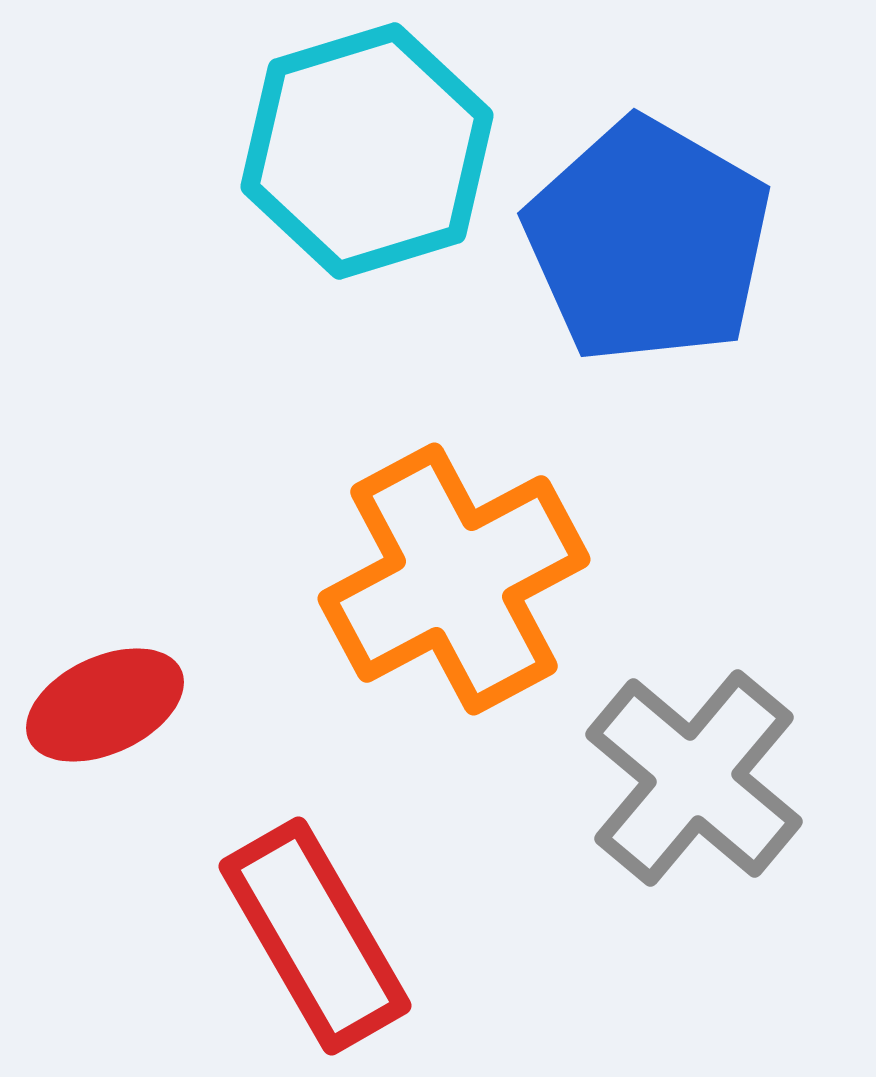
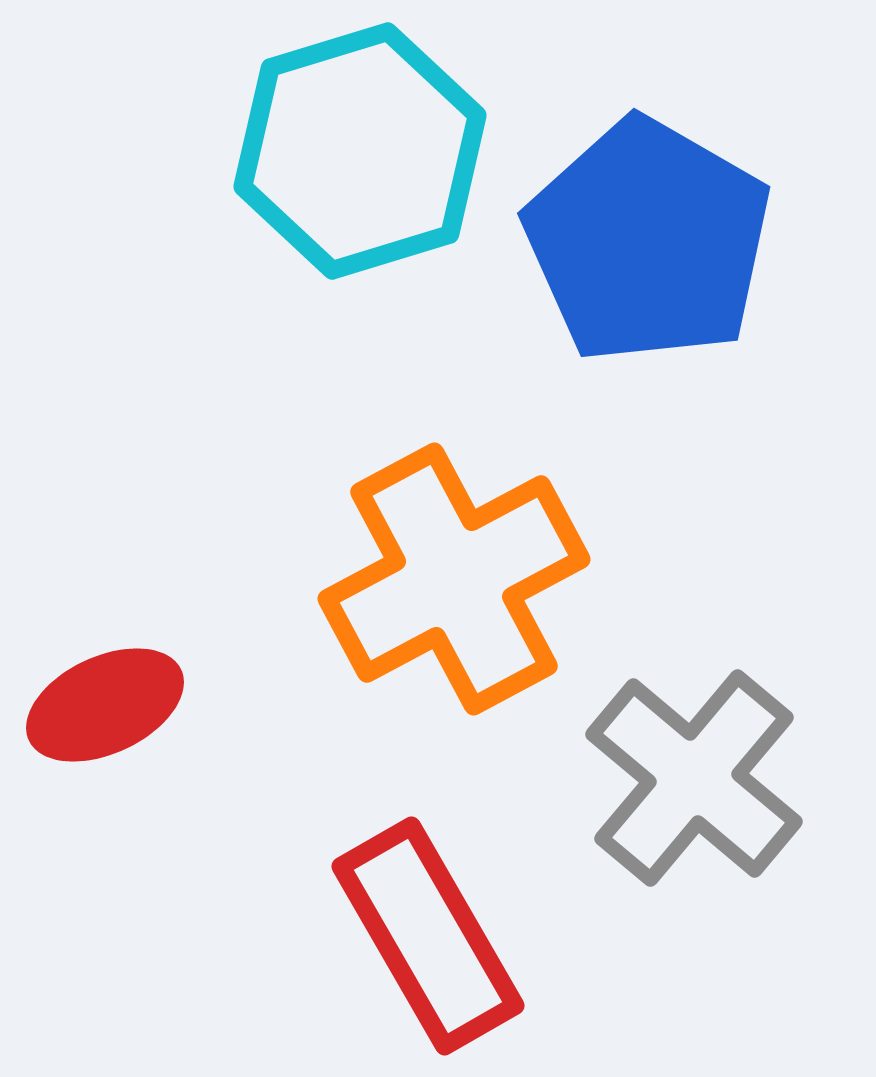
cyan hexagon: moved 7 px left
red rectangle: moved 113 px right
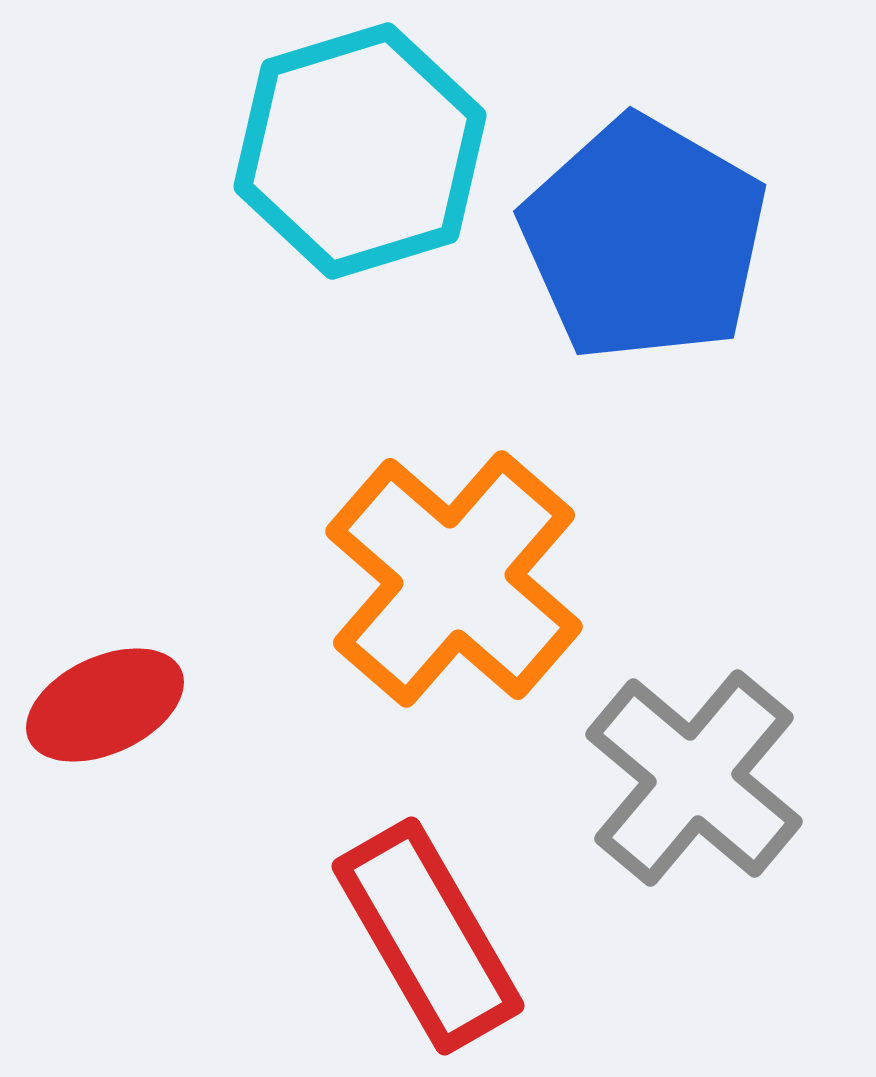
blue pentagon: moved 4 px left, 2 px up
orange cross: rotated 21 degrees counterclockwise
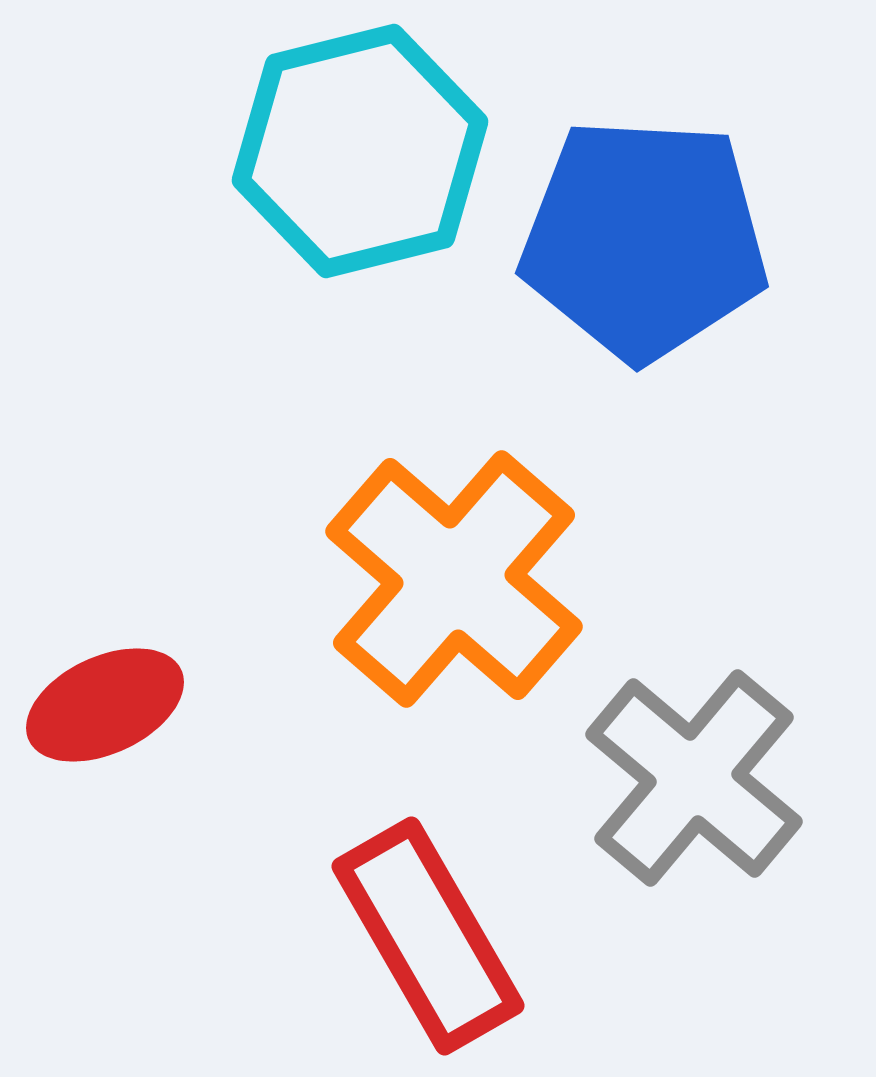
cyan hexagon: rotated 3 degrees clockwise
blue pentagon: rotated 27 degrees counterclockwise
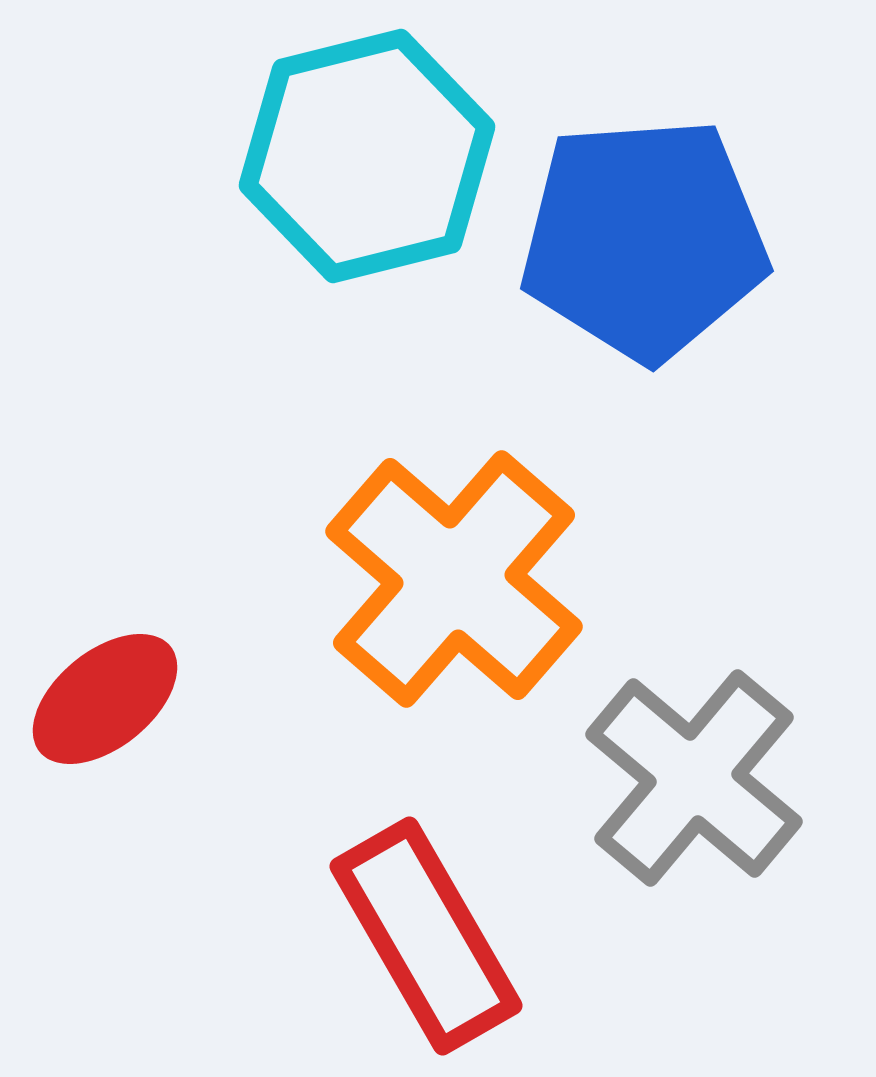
cyan hexagon: moved 7 px right, 5 px down
blue pentagon: rotated 7 degrees counterclockwise
red ellipse: moved 6 px up; rotated 14 degrees counterclockwise
red rectangle: moved 2 px left
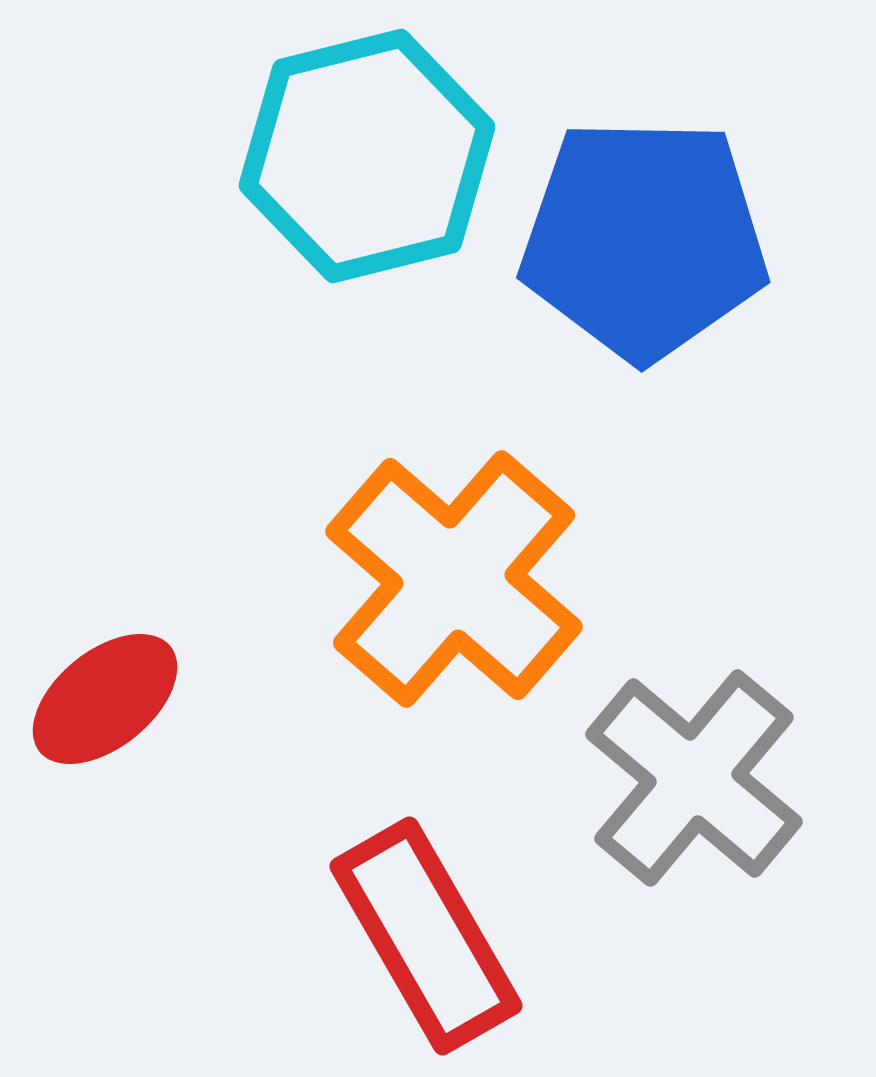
blue pentagon: rotated 5 degrees clockwise
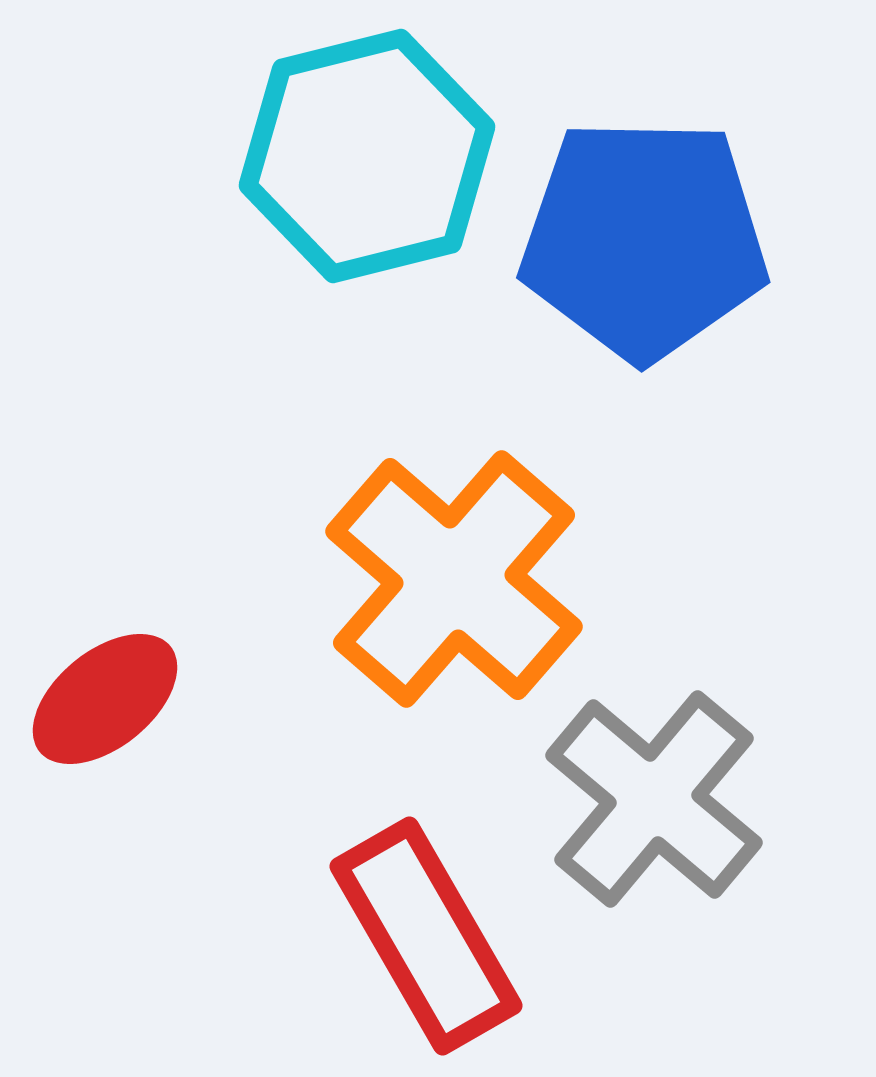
gray cross: moved 40 px left, 21 px down
